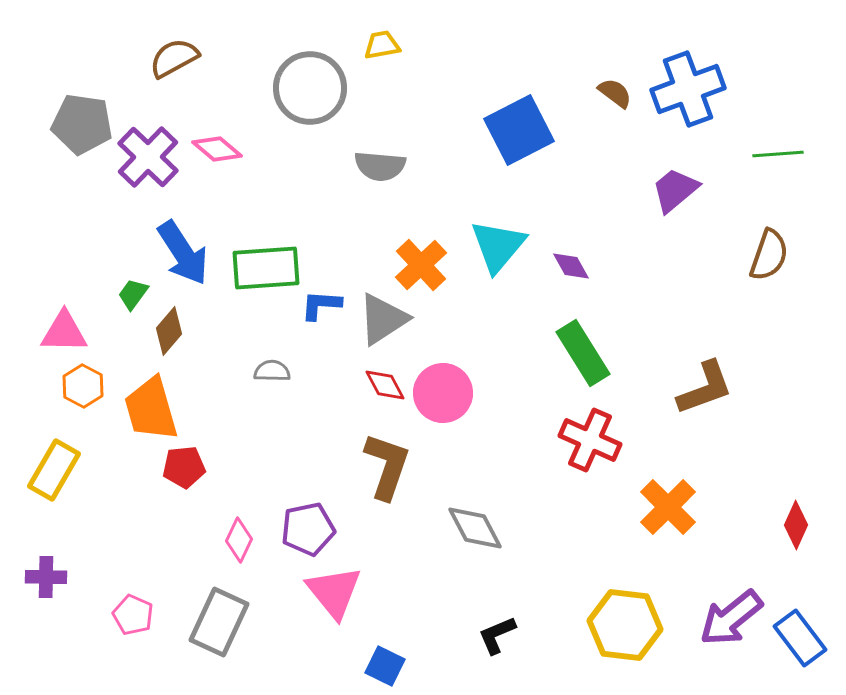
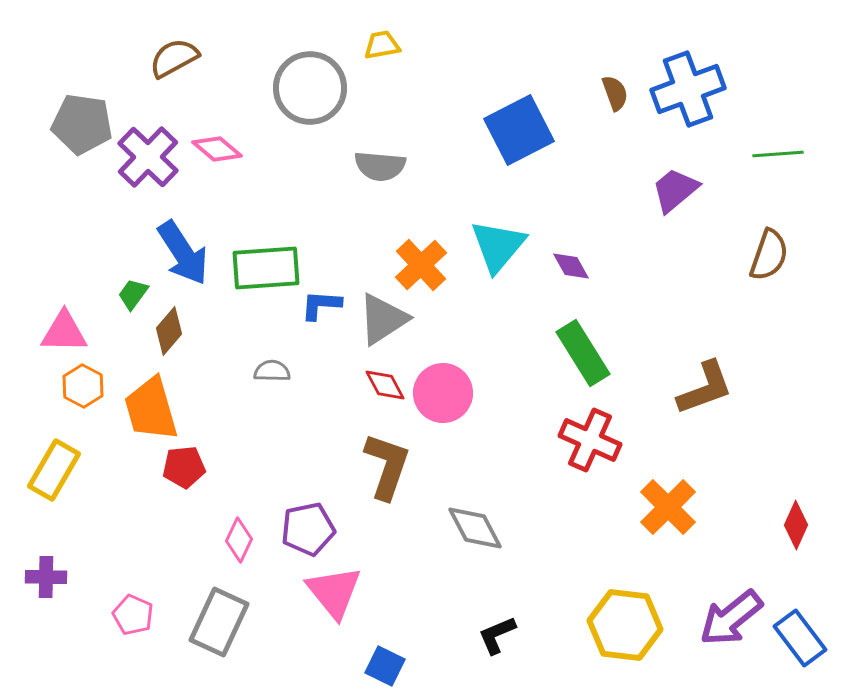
brown semicircle at (615, 93): rotated 33 degrees clockwise
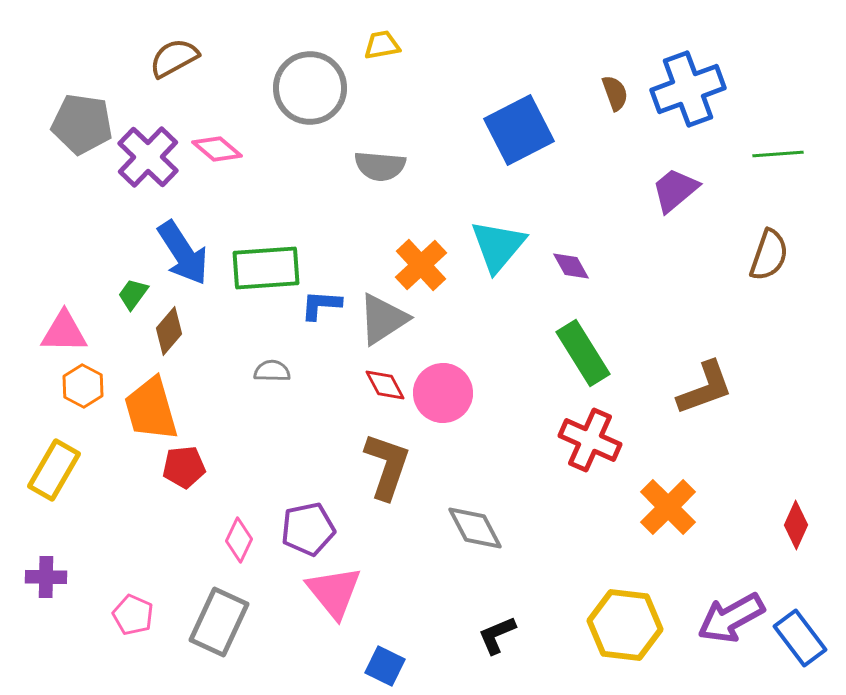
purple arrow at (731, 618): rotated 10 degrees clockwise
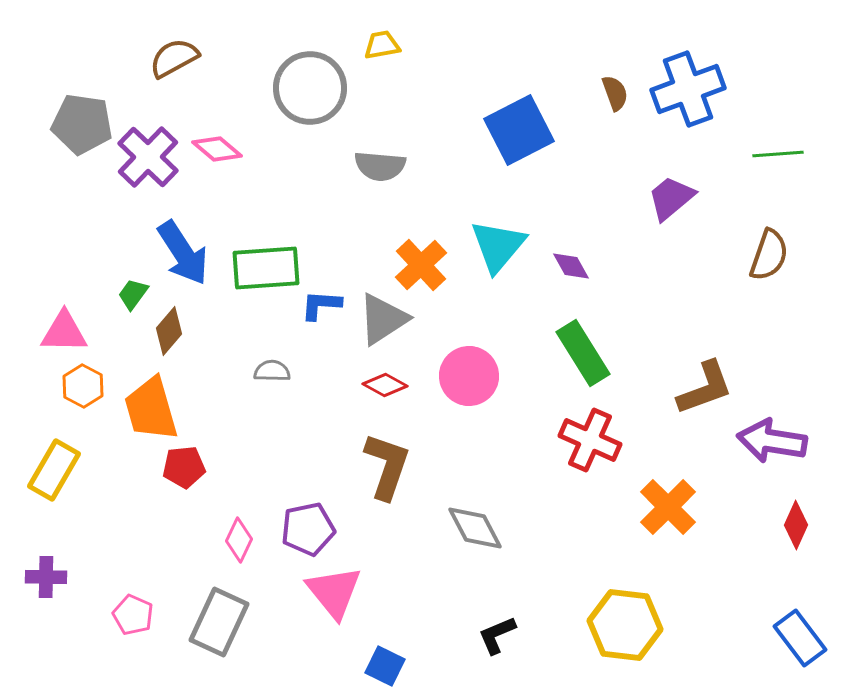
purple trapezoid at (675, 190): moved 4 px left, 8 px down
red diamond at (385, 385): rotated 33 degrees counterclockwise
pink circle at (443, 393): moved 26 px right, 17 px up
purple arrow at (731, 618): moved 41 px right, 177 px up; rotated 38 degrees clockwise
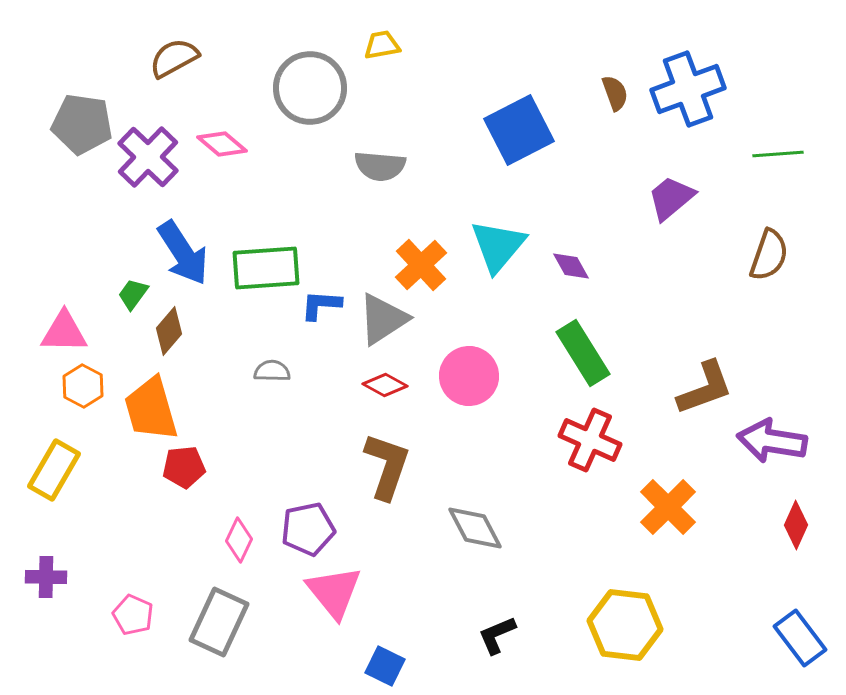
pink diamond at (217, 149): moved 5 px right, 5 px up
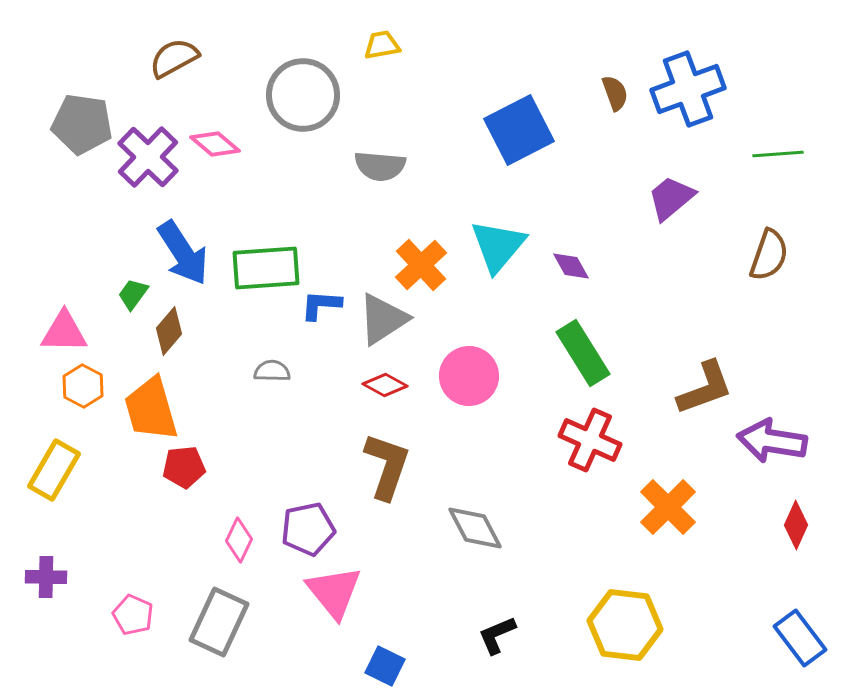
gray circle at (310, 88): moved 7 px left, 7 px down
pink diamond at (222, 144): moved 7 px left
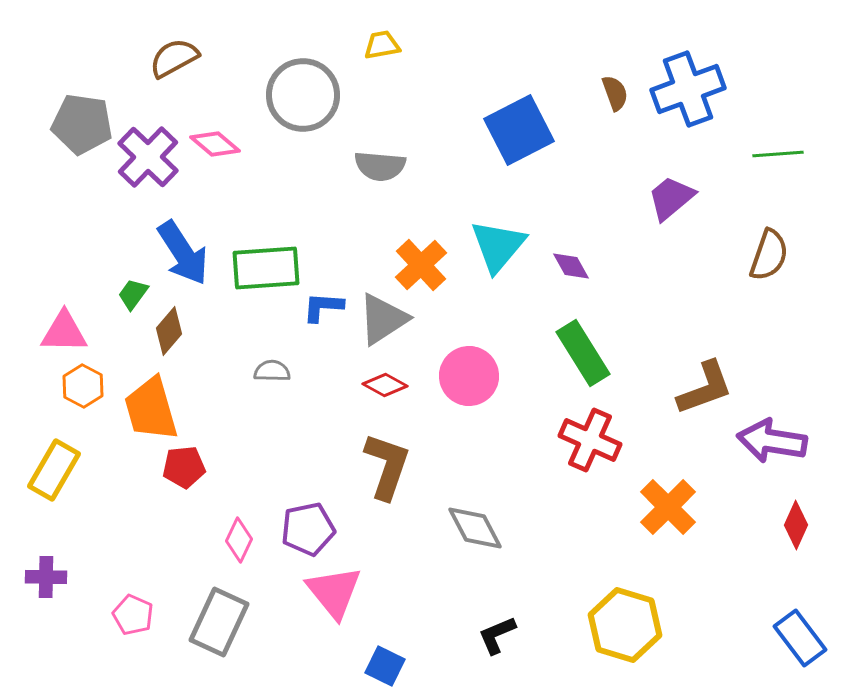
blue L-shape at (321, 305): moved 2 px right, 2 px down
yellow hexagon at (625, 625): rotated 10 degrees clockwise
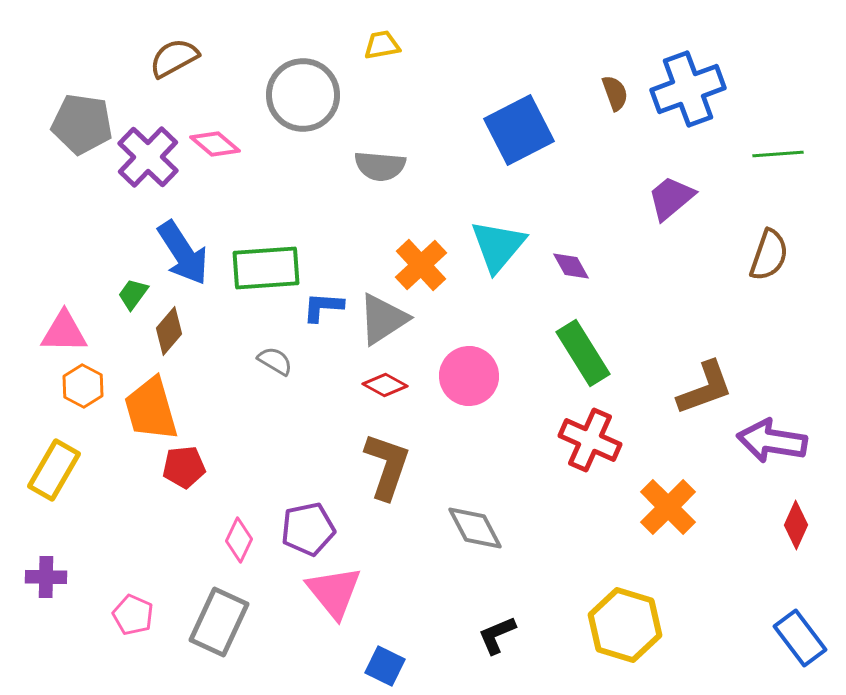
gray semicircle at (272, 371): moved 3 px right, 10 px up; rotated 30 degrees clockwise
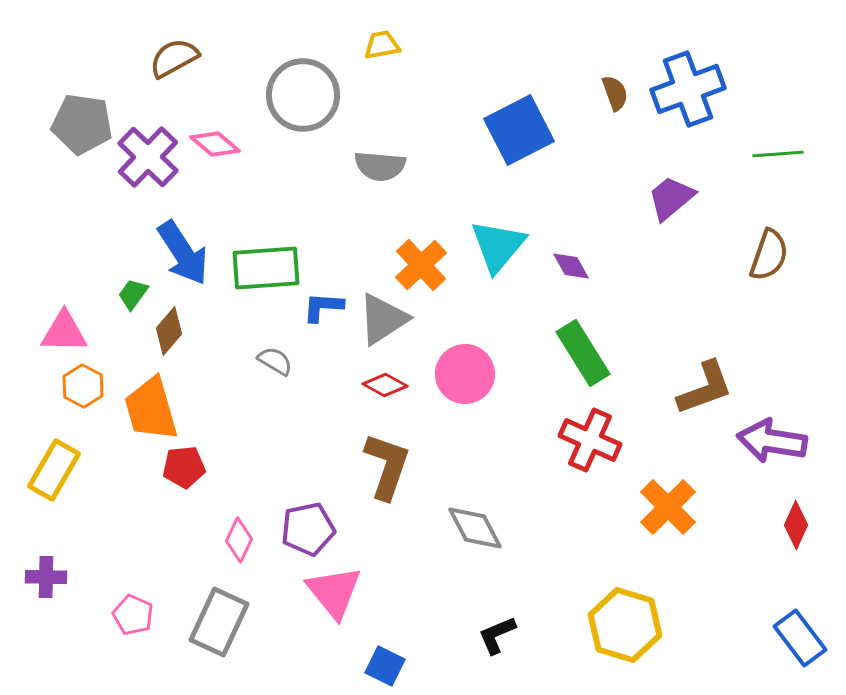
pink circle at (469, 376): moved 4 px left, 2 px up
